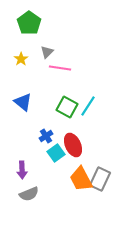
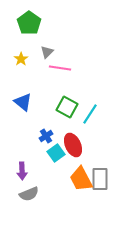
cyan line: moved 2 px right, 8 px down
purple arrow: moved 1 px down
gray rectangle: rotated 25 degrees counterclockwise
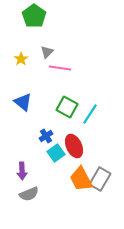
green pentagon: moved 5 px right, 7 px up
red ellipse: moved 1 px right, 1 px down
gray rectangle: rotated 30 degrees clockwise
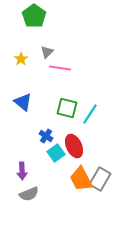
green square: moved 1 px down; rotated 15 degrees counterclockwise
blue cross: rotated 24 degrees counterclockwise
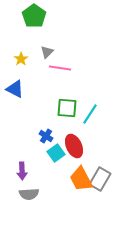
blue triangle: moved 8 px left, 13 px up; rotated 12 degrees counterclockwise
green square: rotated 10 degrees counterclockwise
gray semicircle: rotated 18 degrees clockwise
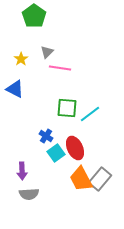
cyan line: rotated 20 degrees clockwise
red ellipse: moved 1 px right, 2 px down
gray rectangle: rotated 10 degrees clockwise
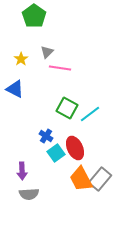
green square: rotated 25 degrees clockwise
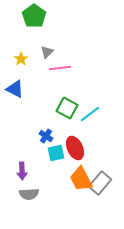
pink line: rotated 15 degrees counterclockwise
cyan square: rotated 24 degrees clockwise
gray rectangle: moved 4 px down
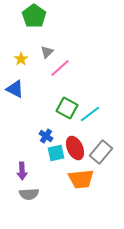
pink line: rotated 35 degrees counterclockwise
orange trapezoid: rotated 68 degrees counterclockwise
gray rectangle: moved 1 px right, 31 px up
